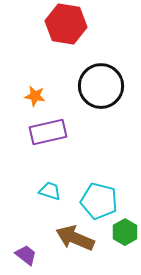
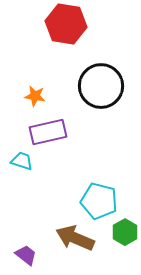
cyan trapezoid: moved 28 px left, 30 px up
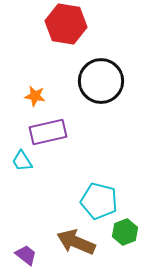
black circle: moved 5 px up
cyan trapezoid: rotated 140 degrees counterclockwise
green hexagon: rotated 10 degrees clockwise
brown arrow: moved 1 px right, 4 px down
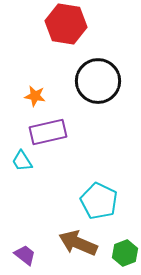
black circle: moved 3 px left
cyan pentagon: rotated 12 degrees clockwise
green hexagon: moved 21 px down
brown arrow: moved 2 px right, 1 px down
purple trapezoid: moved 1 px left
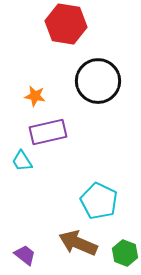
green hexagon: rotated 20 degrees counterclockwise
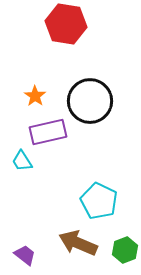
black circle: moved 8 px left, 20 px down
orange star: rotated 25 degrees clockwise
green hexagon: moved 3 px up; rotated 20 degrees clockwise
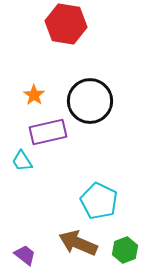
orange star: moved 1 px left, 1 px up
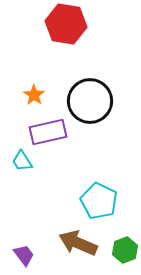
purple trapezoid: moved 1 px left; rotated 15 degrees clockwise
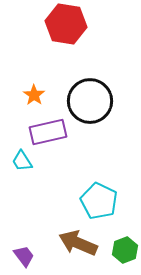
purple trapezoid: moved 1 px down
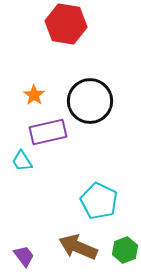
brown arrow: moved 4 px down
